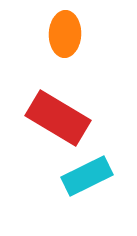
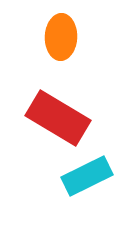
orange ellipse: moved 4 px left, 3 px down
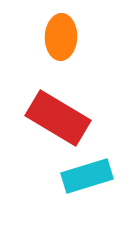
cyan rectangle: rotated 9 degrees clockwise
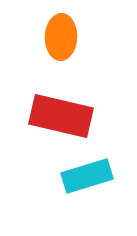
red rectangle: moved 3 px right, 2 px up; rotated 18 degrees counterclockwise
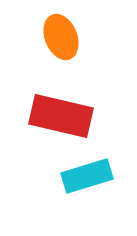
orange ellipse: rotated 24 degrees counterclockwise
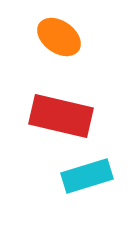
orange ellipse: moved 2 px left; rotated 33 degrees counterclockwise
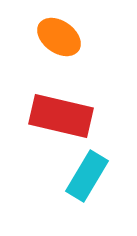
cyan rectangle: rotated 42 degrees counterclockwise
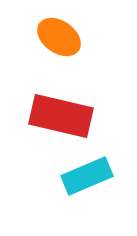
cyan rectangle: rotated 36 degrees clockwise
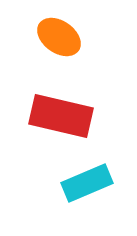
cyan rectangle: moved 7 px down
